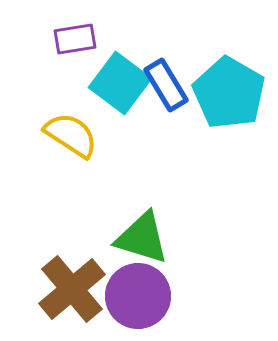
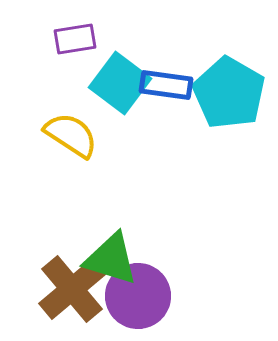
blue rectangle: rotated 51 degrees counterclockwise
green triangle: moved 31 px left, 21 px down
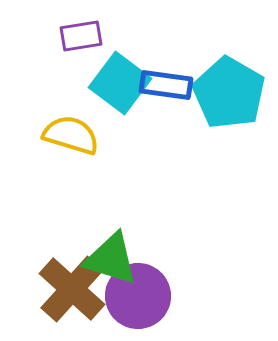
purple rectangle: moved 6 px right, 3 px up
yellow semicircle: rotated 16 degrees counterclockwise
brown cross: rotated 8 degrees counterclockwise
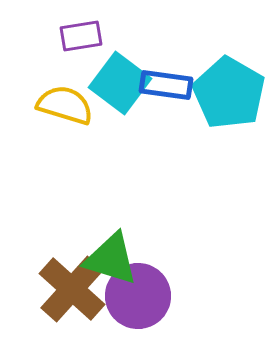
yellow semicircle: moved 6 px left, 30 px up
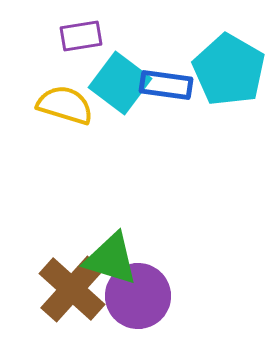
cyan pentagon: moved 23 px up
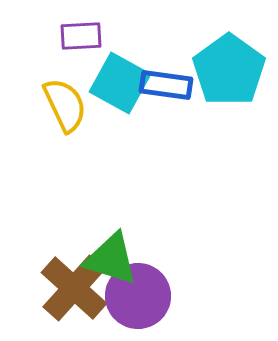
purple rectangle: rotated 6 degrees clockwise
cyan pentagon: rotated 6 degrees clockwise
cyan square: rotated 8 degrees counterclockwise
yellow semicircle: rotated 48 degrees clockwise
brown cross: moved 2 px right, 1 px up
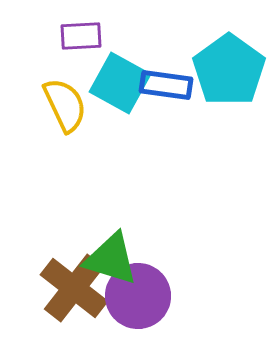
brown cross: rotated 4 degrees counterclockwise
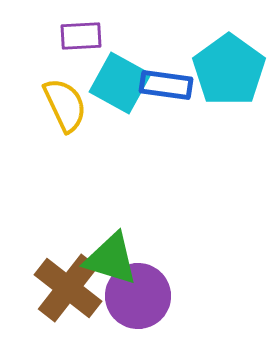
brown cross: moved 6 px left
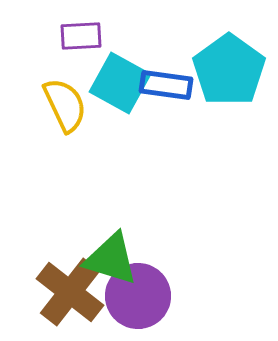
brown cross: moved 2 px right, 4 px down
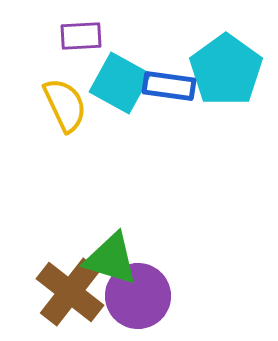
cyan pentagon: moved 3 px left
blue rectangle: moved 3 px right, 1 px down
